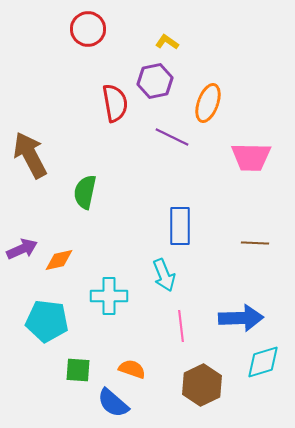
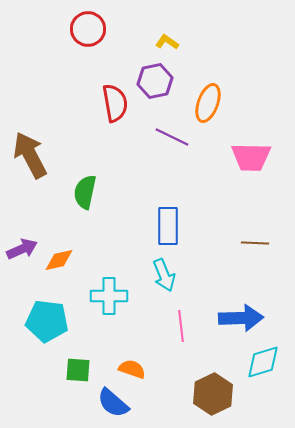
blue rectangle: moved 12 px left
brown hexagon: moved 11 px right, 9 px down
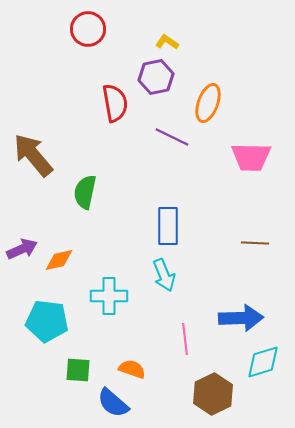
purple hexagon: moved 1 px right, 4 px up
brown arrow: moved 3 px right; rotated 12 degrees counterclockwise
pink line: moved 4 px right, 13 px down
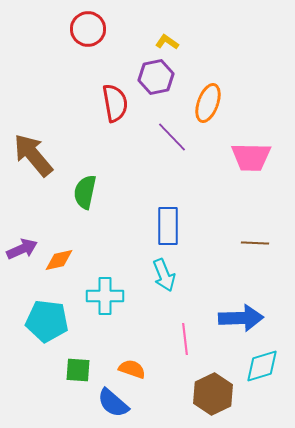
purple line: rotated 20 degrees clockwise
cyan cross: moved 4 px left
cyan diamond: moved 1 px left, 4 px down
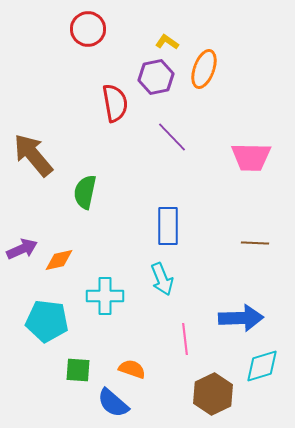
orange ellipse: moved 4 px left, 34 px up
cyan arrow: moved 2 px left, 4 px down
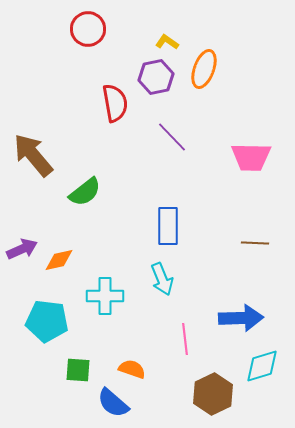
green semicircle: rotated 140 degrees counterclockwise
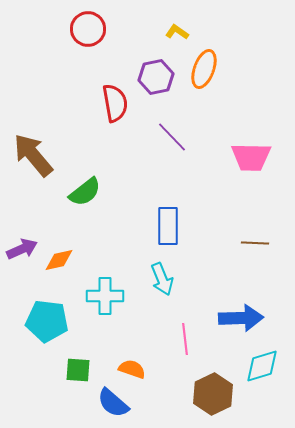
yellow L-shape: moved 10 px right, 10 px up
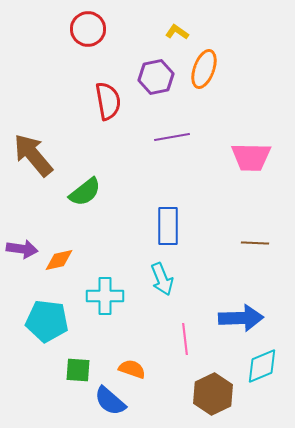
red semicircle: moved 7 px left, 2 px up
purple line: rotated 56 degrees counterclockwise
purple arrow: rotated 32 degrees clockwise
cyan diamond: rotated 6 degrees counterclockwise
blue semicircle: moved 3 px left, 2 px up
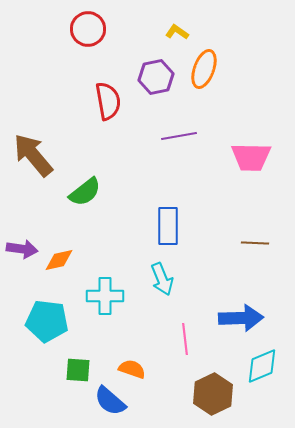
purple line: moved 7 px right, 1 px up
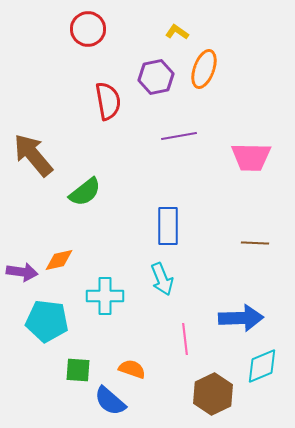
purple arrow: moved 23 px down
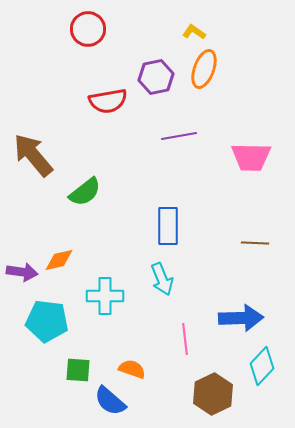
yellow L-shape: moved 17 px right
red semicircle: rotated 90 degrees clockwise
cyan diamond: rotated 24 degrees counterclockwise
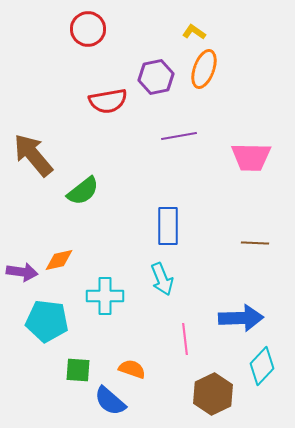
green semicircle: moved 2 px left, 1 px up
